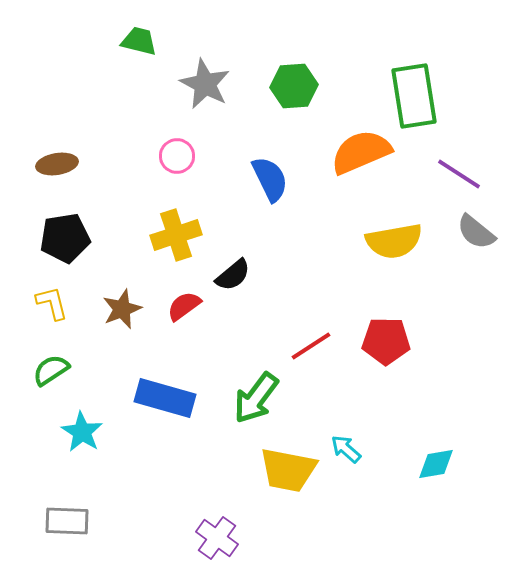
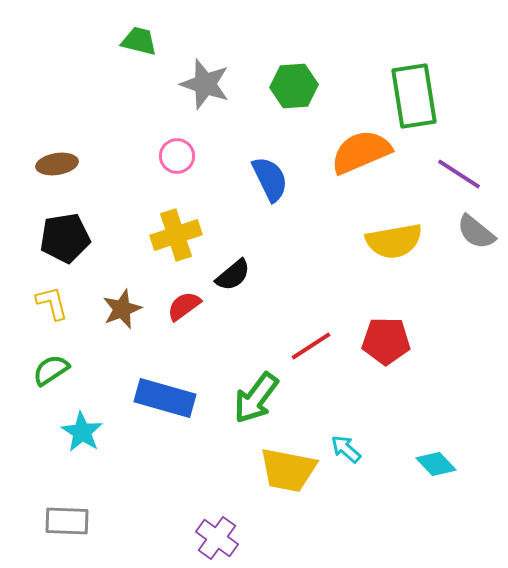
gray star: rotated 9 degrees counterclockwise
cyan diamond: rotated 57 degrees clockwise
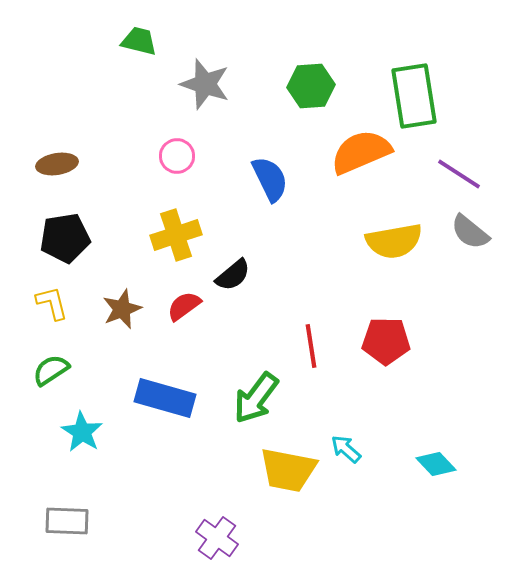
green hexagon: moved 17 px right
gray semicircle: moved 6 px left
red line: rotated 66 degrees counterclockwise
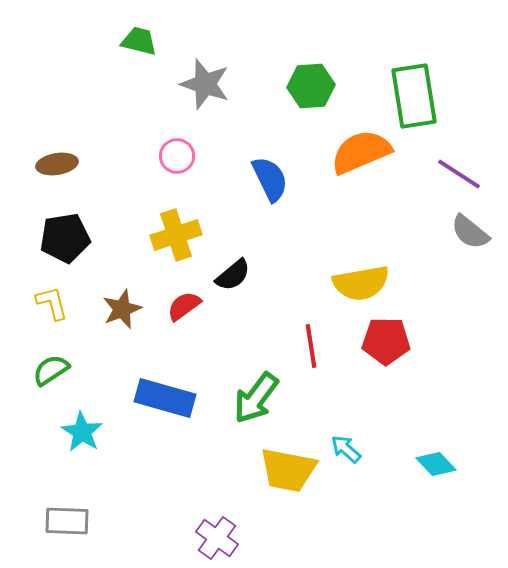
yellow semicircle: moved 33 px left, 42 px down
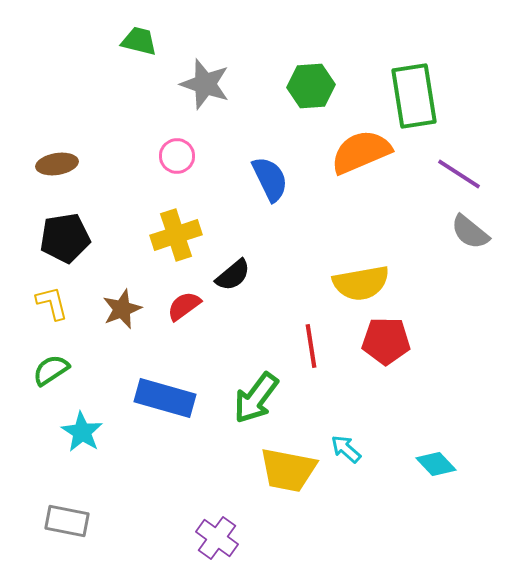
gray rectangle: rotated 9 degrees clockwise
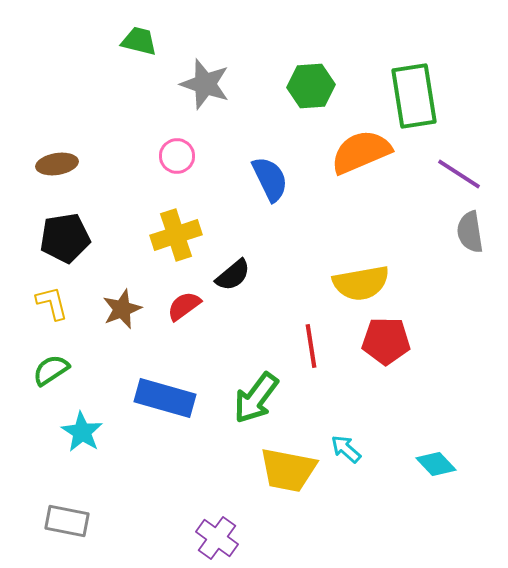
gray semicircle: rotated 42 degrees clockwise
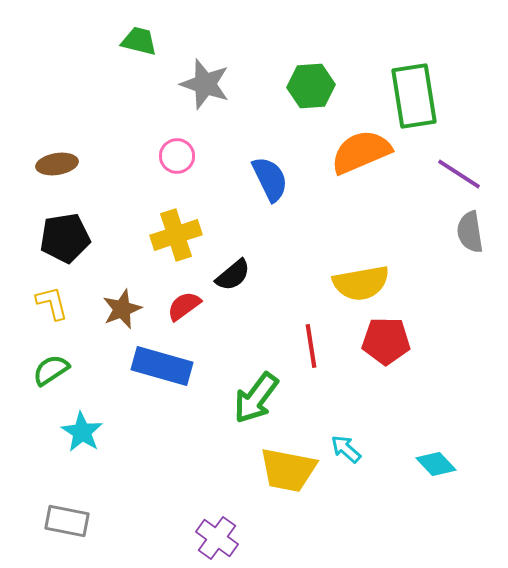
blue rectangle: moved 3 px left, 32 px up
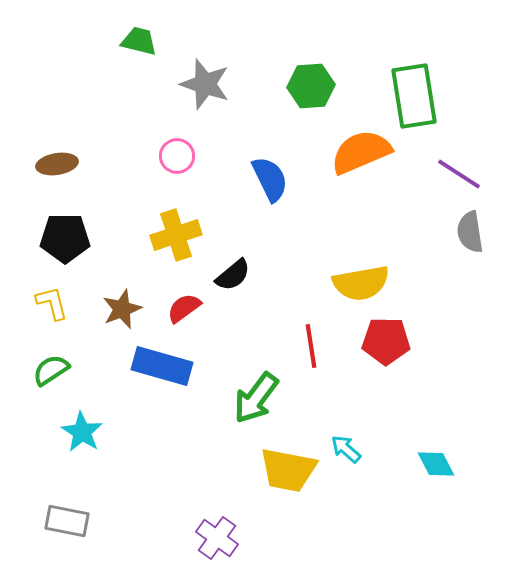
black pentagon: rotated 9 degrees clockwise
red semicircle: moved 2 px down
cyan diamond: rotated 15 degrees clockwise
